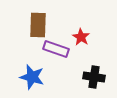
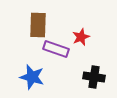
red star: rotated 18 degrees clockwise
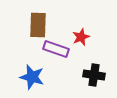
black cross: moved 2 px up
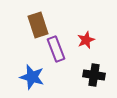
brown rectangle: rotated 20 degrees counterclockwise
red star: moved 5 px right, 3 px down
purple rectangle: rotated 50 degrees clockwise
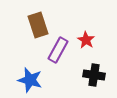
red star: rotated 18 degrees counterclockwise
purple rectangle: moved 2 px right, 1 px down; rotated 50 degrees clockwise
blue star: moved 2 px left, 3 px down
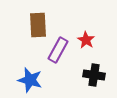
brown rectangle: rotated 15 degrees clockwise
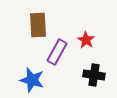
purple rectangle: moved 1 px left, 2 px down
blue star: moved 2 px right
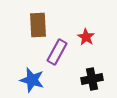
red star: moved 3 px up
black cross: moved 2 px left, 4 px down; rotated 20 degrees counterclockwise
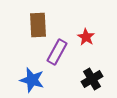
black cross: rotated 20 degrees counterclockwise
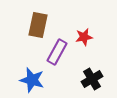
brown rectangle: rotated 15 degrees clockwise
red star: moved 2 px left; rotated 30 degrees clockwise
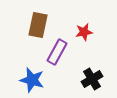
red star: moved 5 px up
